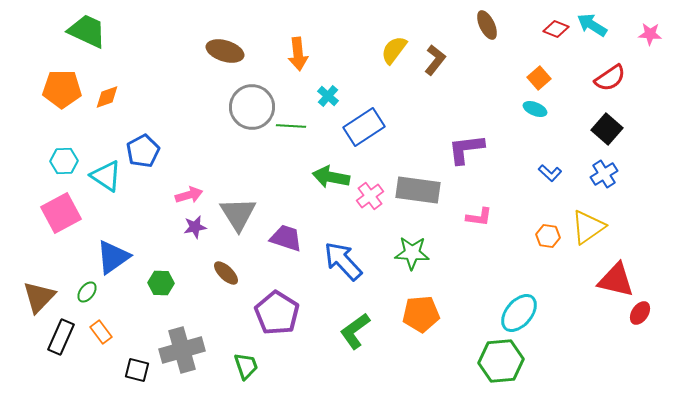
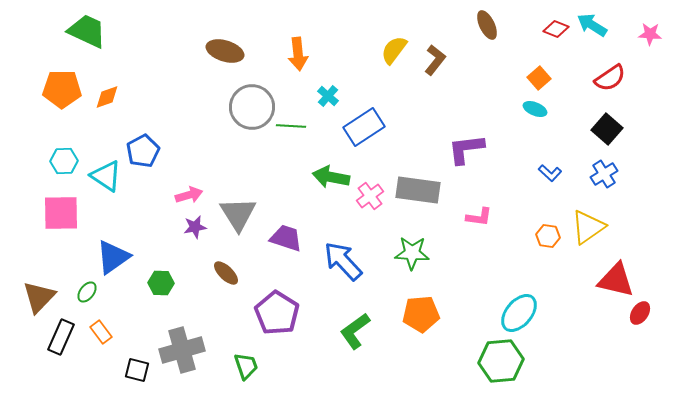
pink square at (61, 213): rotated 27 degrees clockwise
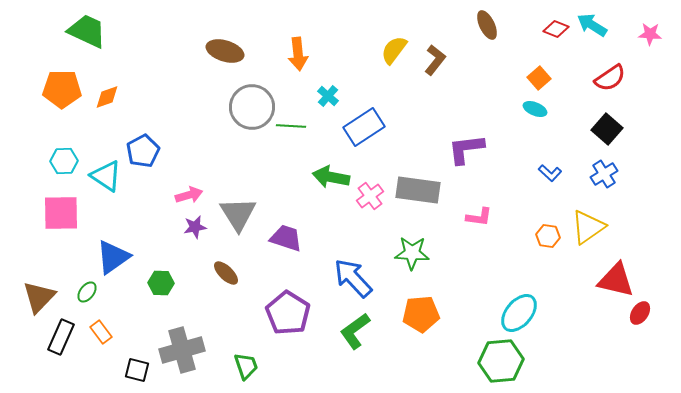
blue arrow at (343, 261): moved 10 px right, 17 px down
purple pentagon at (277, 313): moved 11 px right
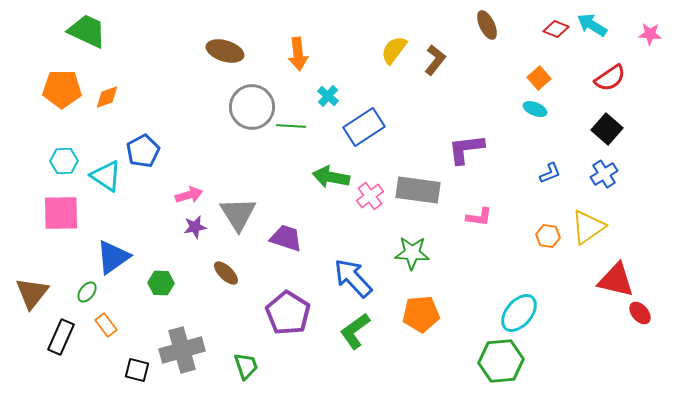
blue L-shape at (550, 173): rotated 65 degrees counterclockwise
brown triangle at (39, 297): moved 7 px left, 4 px up; rotated 6 degrees counterclockwise
red ellipse at (640, 313): rotated 75 degrees counterclockwise
orange rectangle at (101, 332): moved 5 px right, 7 px up
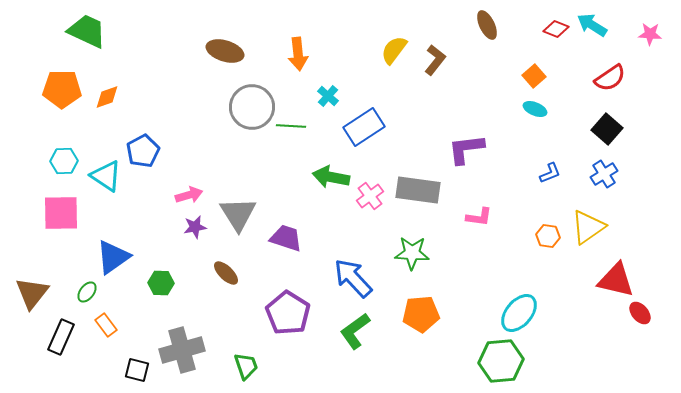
orange square at (539, 78): moved 5 px left, 2 px up
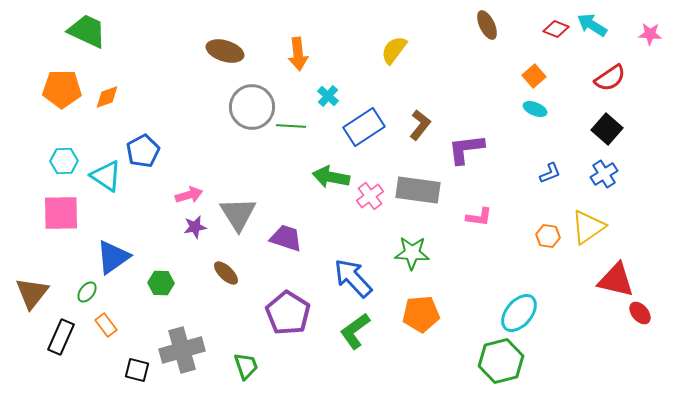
brown L-shape at (435, 60): moved 15 px left, 65 px down
green hexagon at (501, 361): rotated 9 degrees counterclockwise
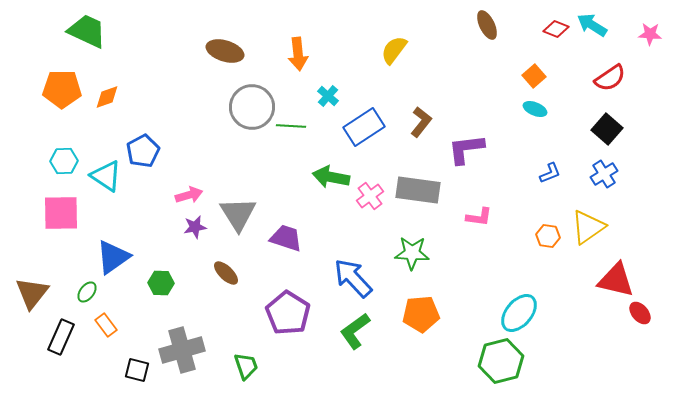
brown L-shape at (420, 125): moved 1 px right, 3 px up
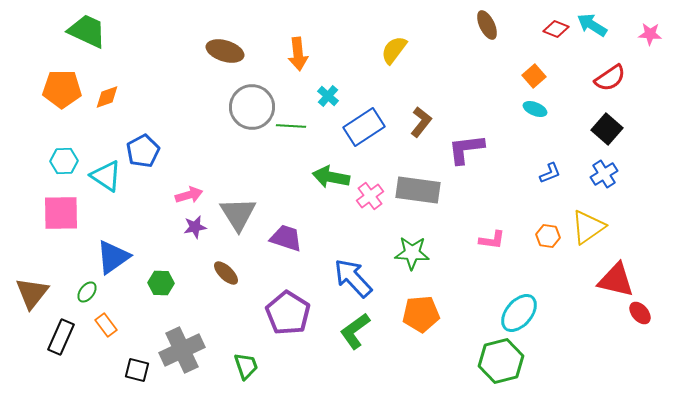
pink L-shape at (479, 217): moved 13 px right, 23 px down
gray cross at (182, 350): rotated 9 degrees counterclockwise
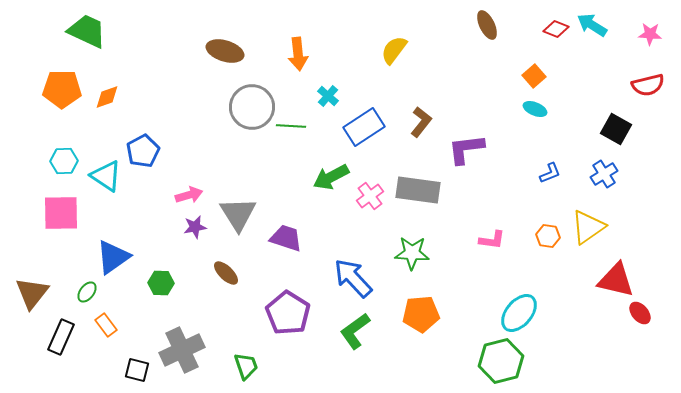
red semicircle at (610, 78): moved 38 px right, 7 px down; rotated 20 degrees clockwise
black square at (607, 129): moved 9 px right; rotated 12 degrees counterclockwise
green arrow at (331, 177): rotated 39 degrees counterclockwise
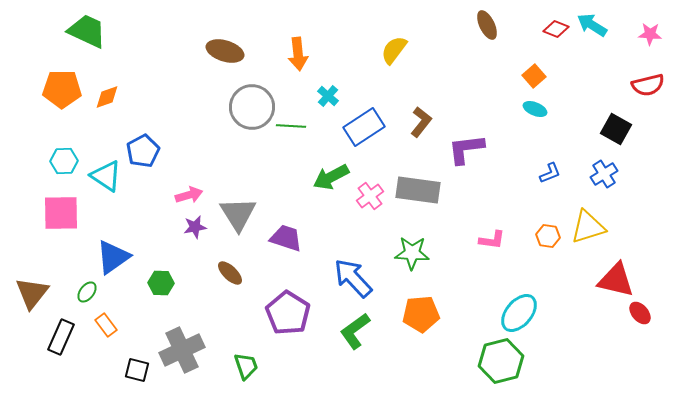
yellow triangle at (588, 227): rotated 18 degrees clockwise
brown ellipse at (226, 273): moved 4 px right
